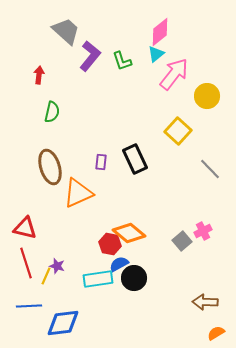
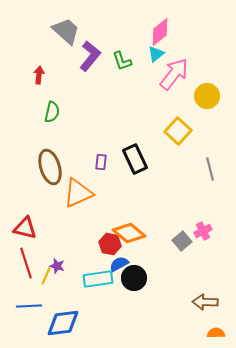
gray line: rotated 30 degrees clockwise
orange semicircle: rotated 30 degrees clockwise
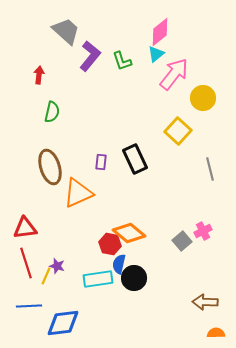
yellow circle: moved 4 px left, 2 px down
red triangle: rotated 20 degrees counterclockwise
blue semicircle: rotated 48 degrees counterclockwise
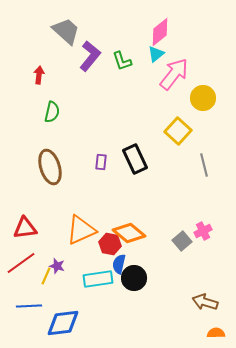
gray line: moved 6 px left, 4 px up
orange triangle: moved 3 px right, 37 px down
red line: moved 5 px left; rotated 72 degrees clockwise
brown arrow: rotated 15 degrees clockwise
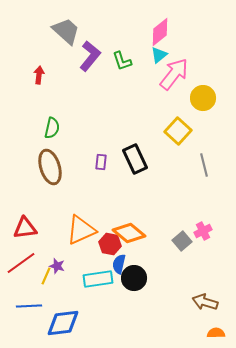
cyan triangle: moved 3 px right, 1 px down
green semicircle: moved 16 px down
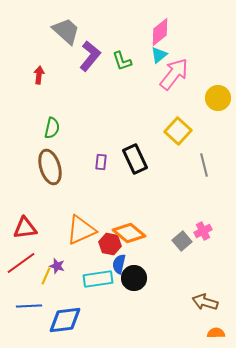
yellow circle: moved 15 px right
blue diamond: moved 2 px right, 3 px up
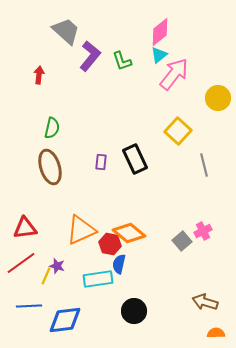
black circle: moved 33 px down
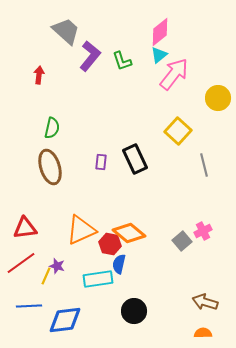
orange semicircle: moved 13 px left
